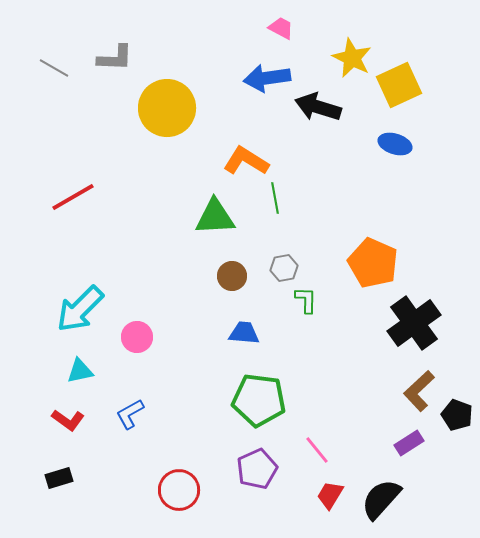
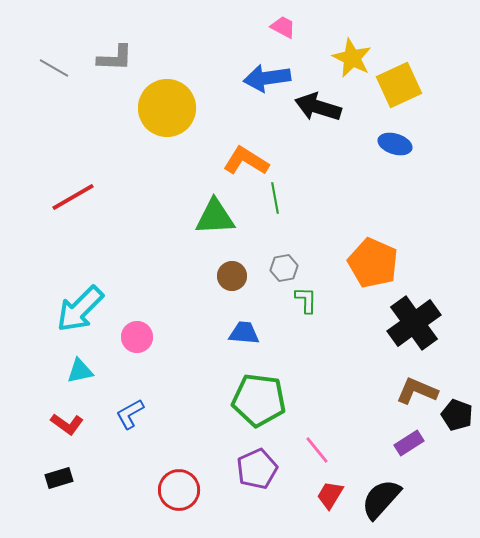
pink trapezoid: moved 2 px right, 1 px up
brown L-shape: moved 2 px left; rotated 66 degrees clockwise
red L-shape: moved 1 px left, 4 px down
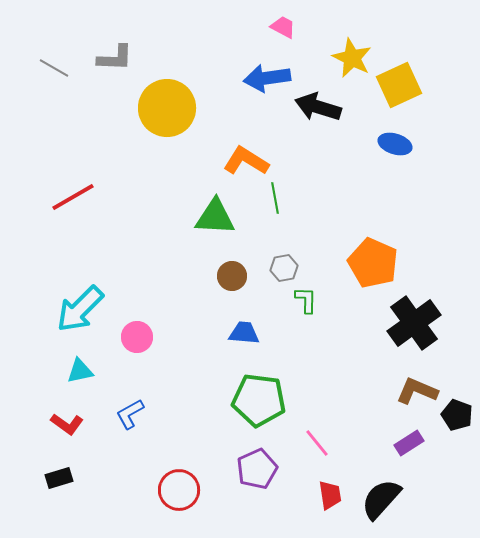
green triangle: rotated 6 degrees clockwise
pink line: moved 7 px up
red trapezoid: rotated 140 degrees clockwise
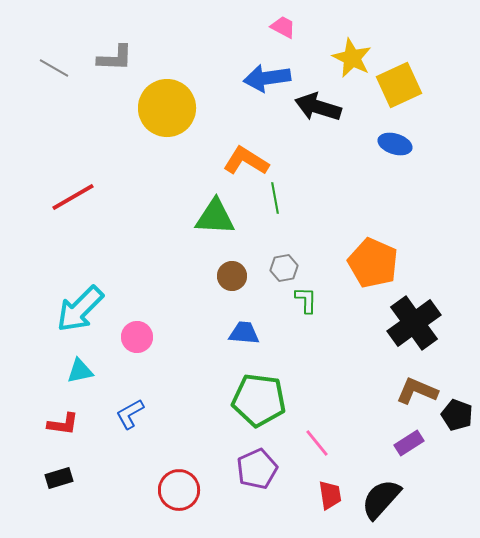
red L-shape: moved 4 px left; rotated 28 degrees counterclockwise
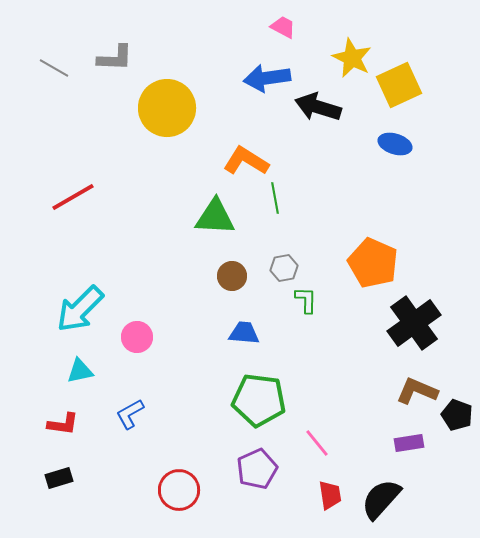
purple rectangle: rotated 24 degrees clockwise
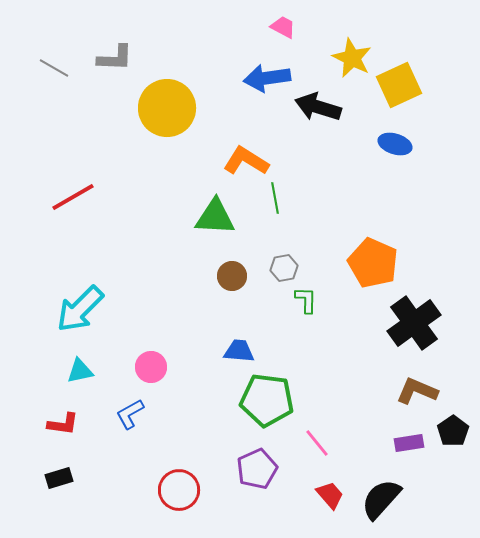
blue trapezoid: moved 5 px left, 18 px down
pink circle: moved 14 px right, 30 px down
green pentagon: moved 8 px right
black pentagon: moved 4 px left, 16 px down; rotated 16 degrees clockwise
red trapezoid: rotated 32 degrees counterclockwise
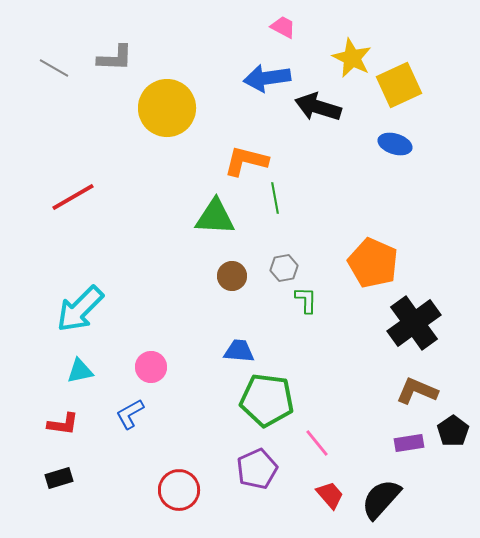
orange L-shape: rotated 18 degrees counterclockwise
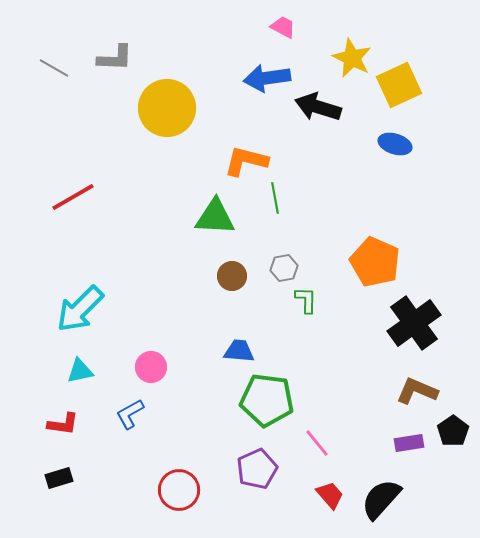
orange pentagon: moved 2 px right, 1 px up
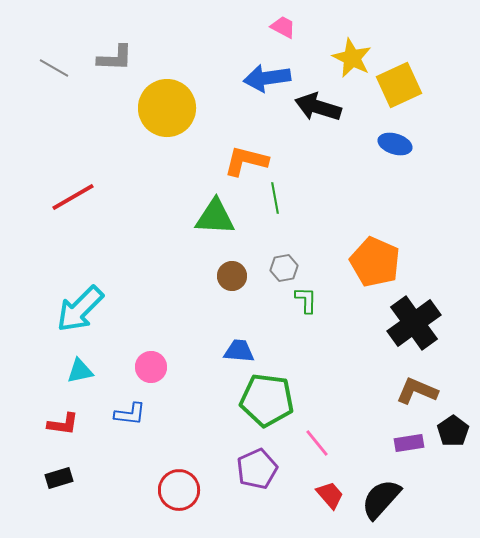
blue L-shape: rotated 144 degrees counterclockwise
